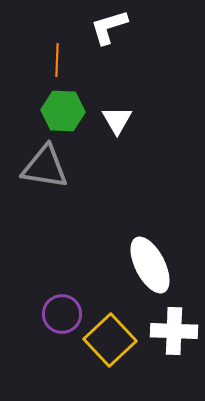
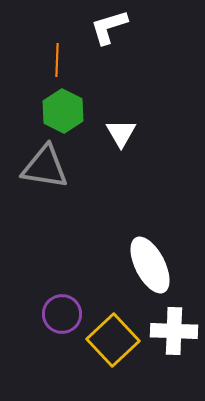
green hexagon: rotated 24 degrees clockwise
white triangle: moved 4 px right, 13 px down
yellow square: moved 3 px right
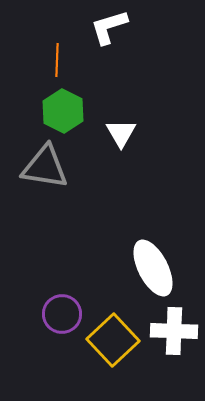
white ellipse: moved 3 px right, 3 px down
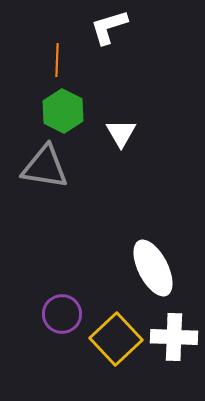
white cross: moved 6 px down
yellow square: moved 3 px right, 1 px up
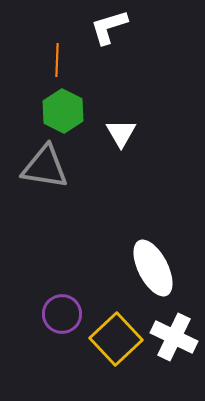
white cross: rotated 24 degrees clockwise
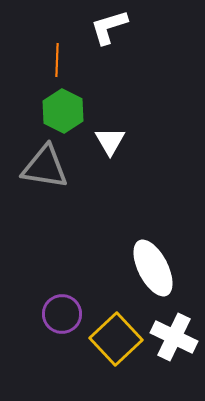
white triangle: moved 11 px left, 8 px down
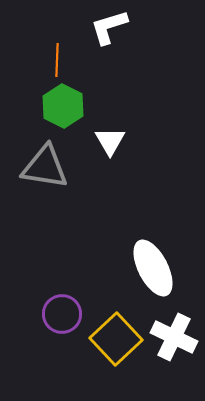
green hexagon: moved 5 px up
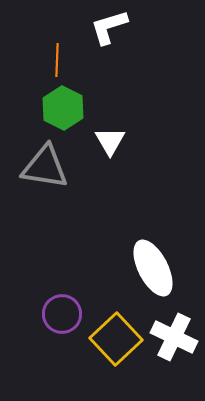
green hexagon: moved 2 px down
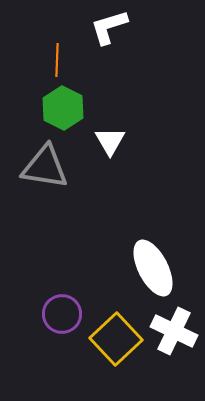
white cross: moved 6 px up
